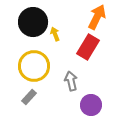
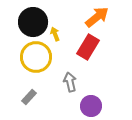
orange arrow: rotated 25 degrees clockwise
yellow circle: moved 2 px right, 9 px up
gray arrow: moved 1 px left, 1 px down
purple circle: moved 1 px down
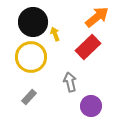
red rectangle: rotated 15 degrees clockwise
yellow circle: moved 5 px left
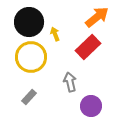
black circle: moved 4 px left
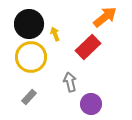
orange arrow: moved 8 px right
black circle: moved 2 px down
purple circle: moved 2 px up
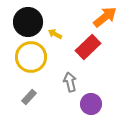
black circle: moved 1 px left, 2 px up
yellow arrow: rotated 40 degrees counterclockwise
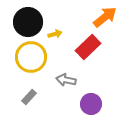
yellow arrow: rotated 136 degrees clockwise
gray arrow: moved 4 px left, 2 px up; rotated 66 degrees counterclockwise
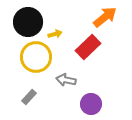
yellow circle: moved 5 px right
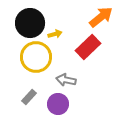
orange arrow: moved 4 px left
black circle: moved 2 px right, 1 px down
purple circle: moved 33 px left
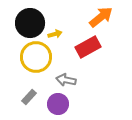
red rectangle: rotated 15 degrees clockwise
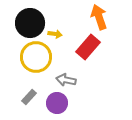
orange arrow: moved 2 px left; rotated 70 degrees counterclockwise
yellow arrow: rotated 24 degrees clockwise
red rectangle: rotated 20 degrees counterclockwise
purple circle: moved 1 px left, 1 px up
